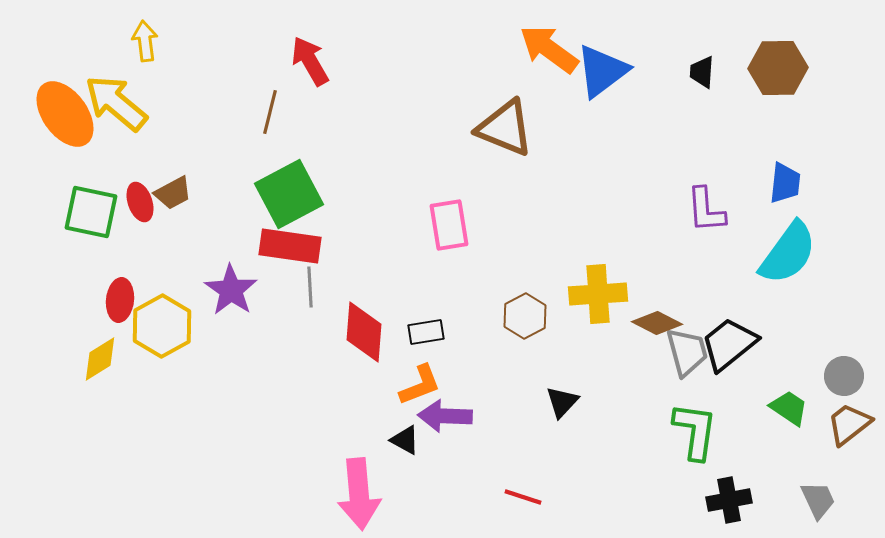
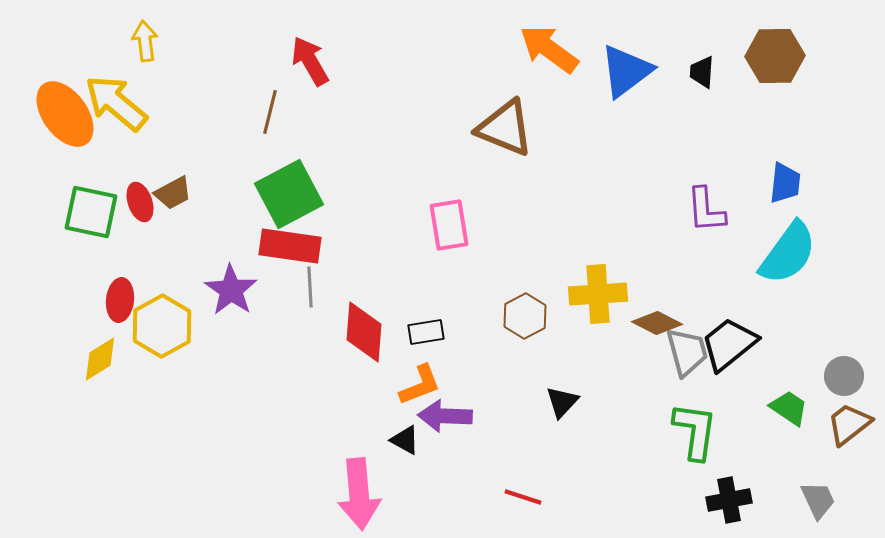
brown hexagon at (778, 68): moved 3 px left, 12 px up
blue triangle at (602, 71): moved 24 px right
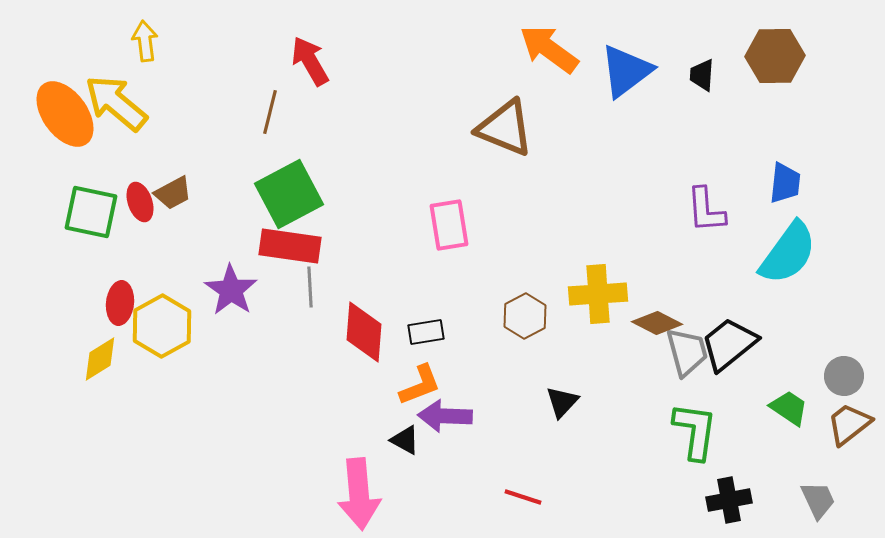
black trapezoid at (702, 72): moved 3 px down
red ellipse at (120, 300): moved 3 px down
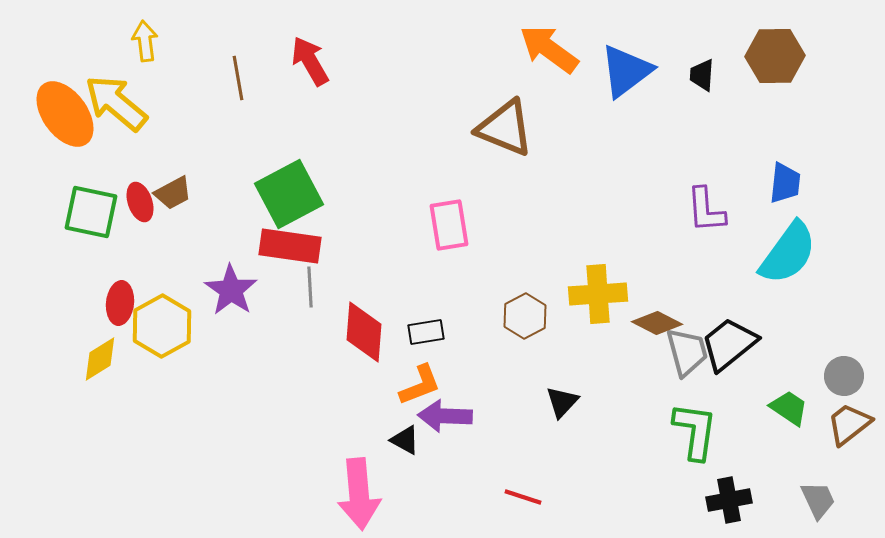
brown line at (270, 112): moved 32 px left, 34 px up; rotated 24 degrees counterclockwise
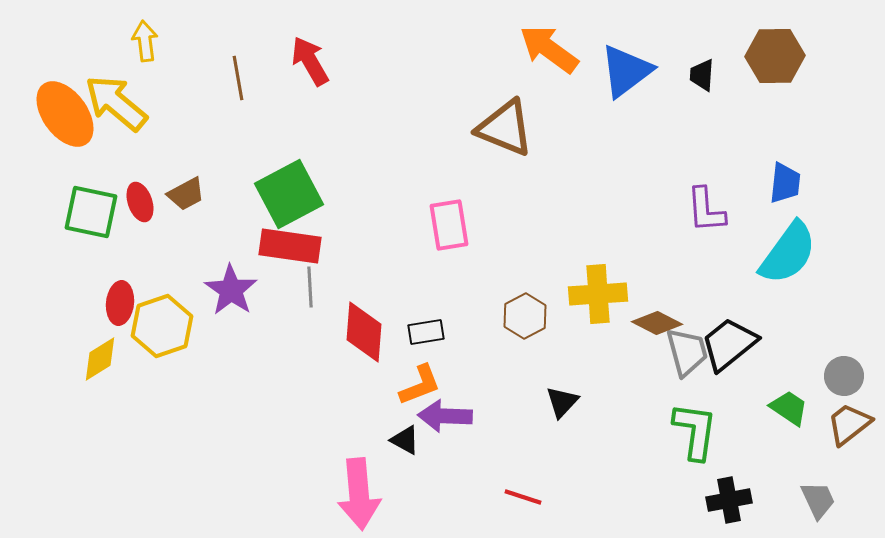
brown trapezoid at (173, 193): moved 13 px right, 1 px down
yellow hexagon at (162, 326): rotated 10 degrees clockwise
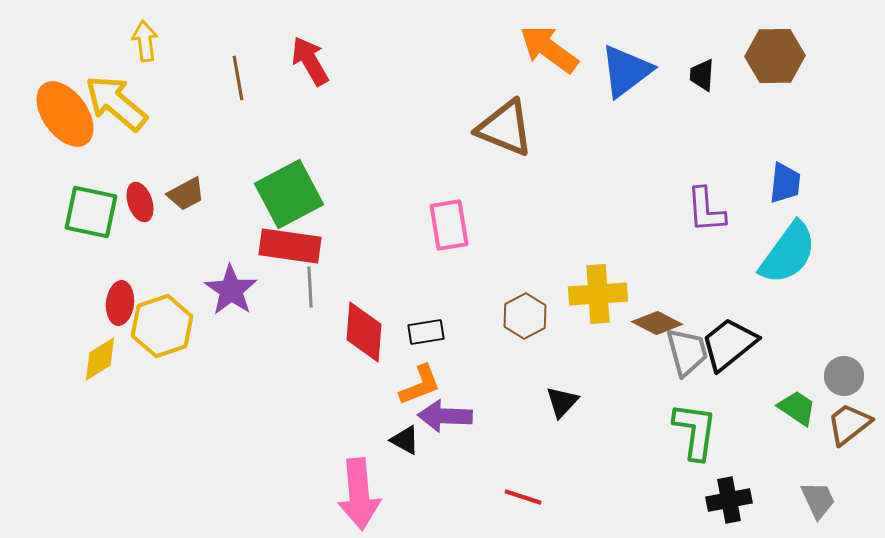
green trapezoid at (789, 408): moved 8 px right
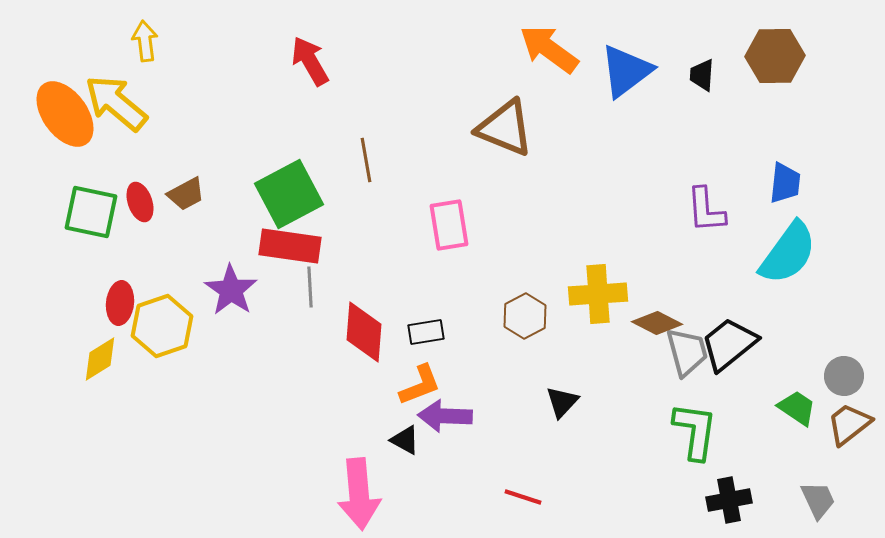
brown line at (238, 78): moved 128 px right, 82 px down
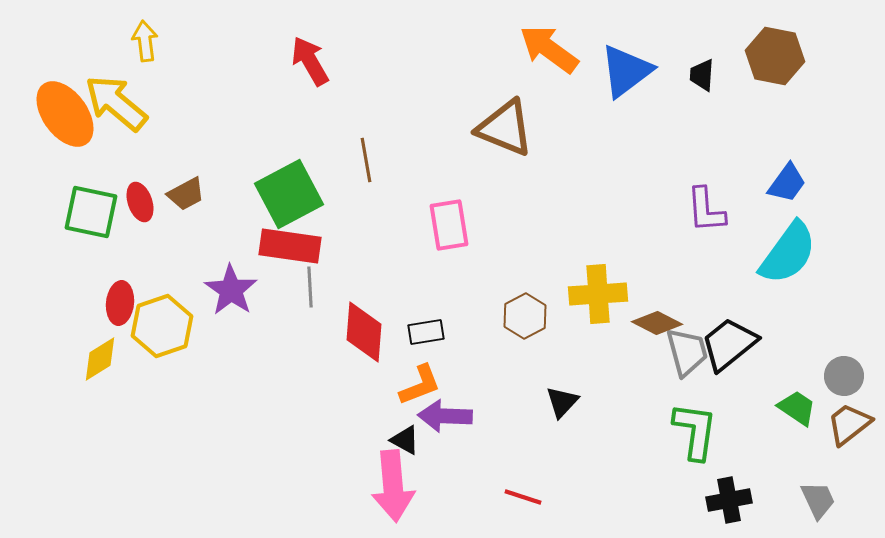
brown hexagon at (775, 56): rotated 12 degrees clockwise
blue trapezoid at (785, 183): moved 2 px right; rotated 30 degrees clockwise
pink arrow at (359, 494): moved 34 px right, 8 px up
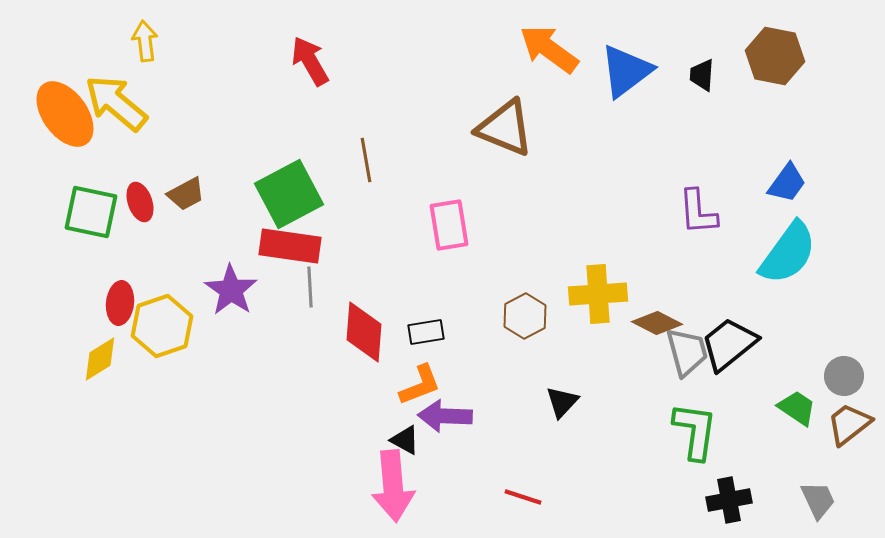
purple L-shape at (706, 210): moved 8 px left, 2 px down
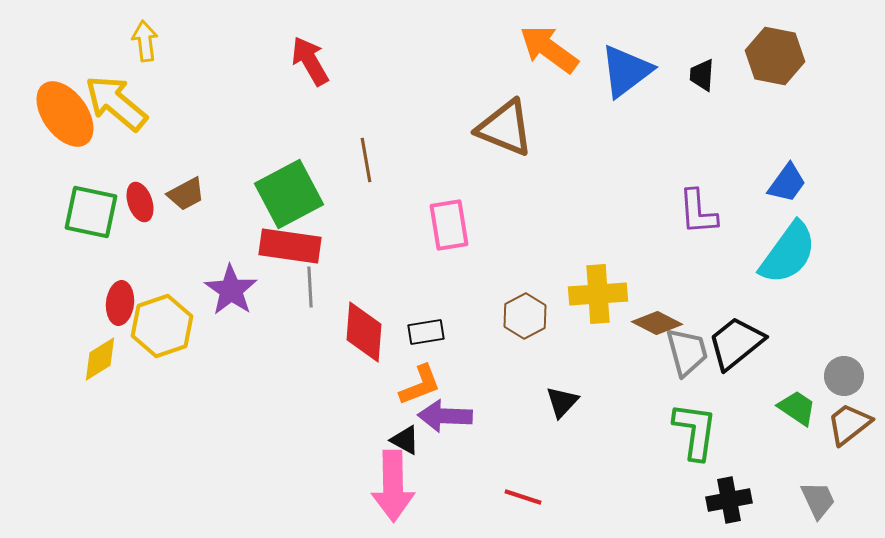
black trapezoid at (729, 344): moved 7 px right, 1 px up
pink arrow at (393, 486): rotated 4 degrees clockwise
